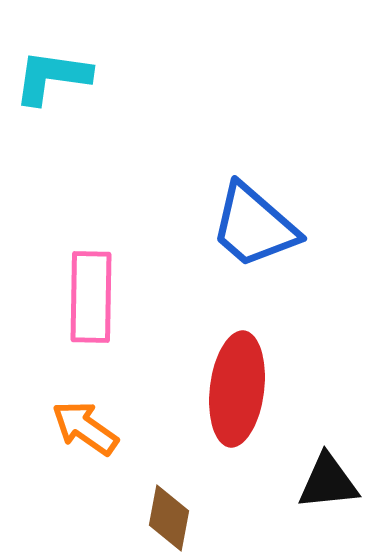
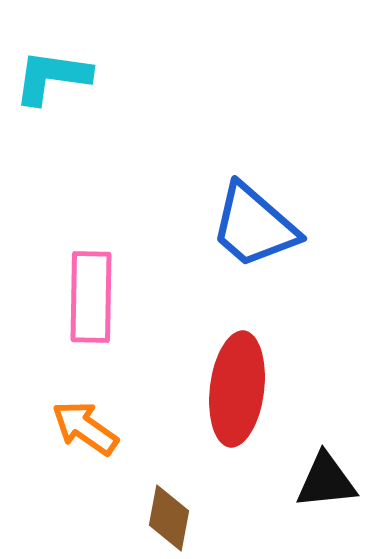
black triangle: moved 2 px left, 1 px up
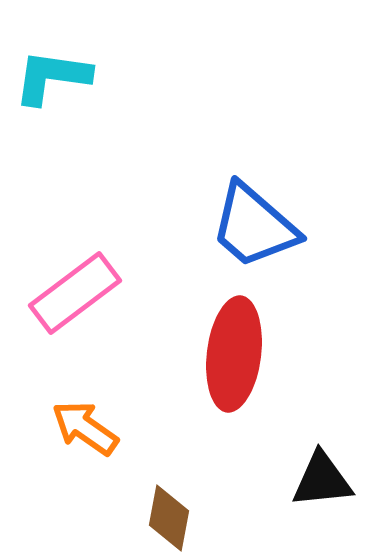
pink rectangle: moved 16 px left, 4 px up; rotated 52 degrees clockwise
red ellipse: moved 3 px left, 35 px up
black triangle: moved 4 px left, 1 px up
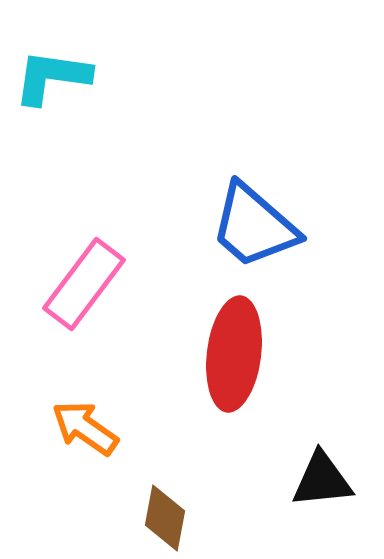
pink rectangle: moved 9 px right, 9 px up; rotated 16 degrees counterclockwise
brown diamond: moved 4 px left
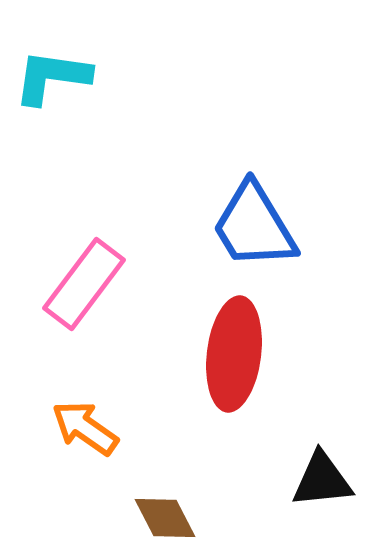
blue trapezoid: rotated 18 degrees clockwise
brown diamond: rotated 38 degrees counterclockwise
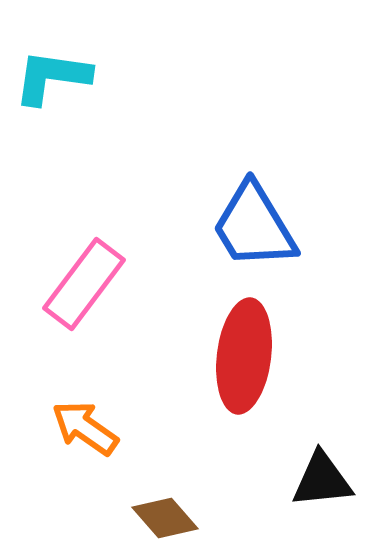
red ellipse: moved 10 px right, 2 px down
brown diamond: rotated 14 degrees counterclockwise
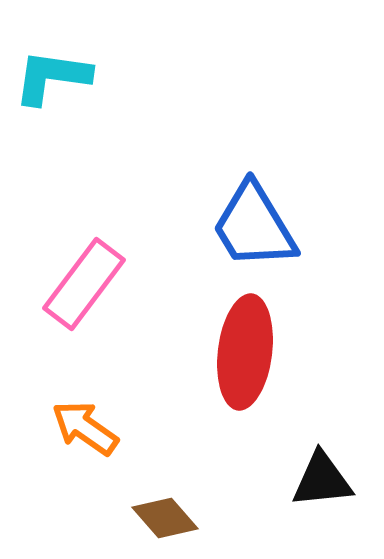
red ellipse: moved 1 px right, 4 px up
